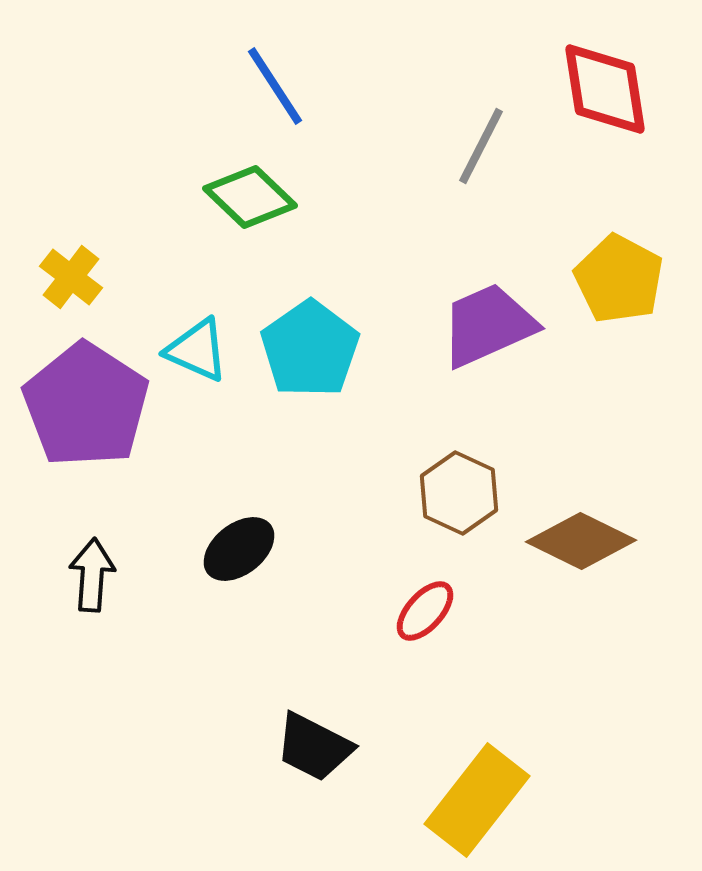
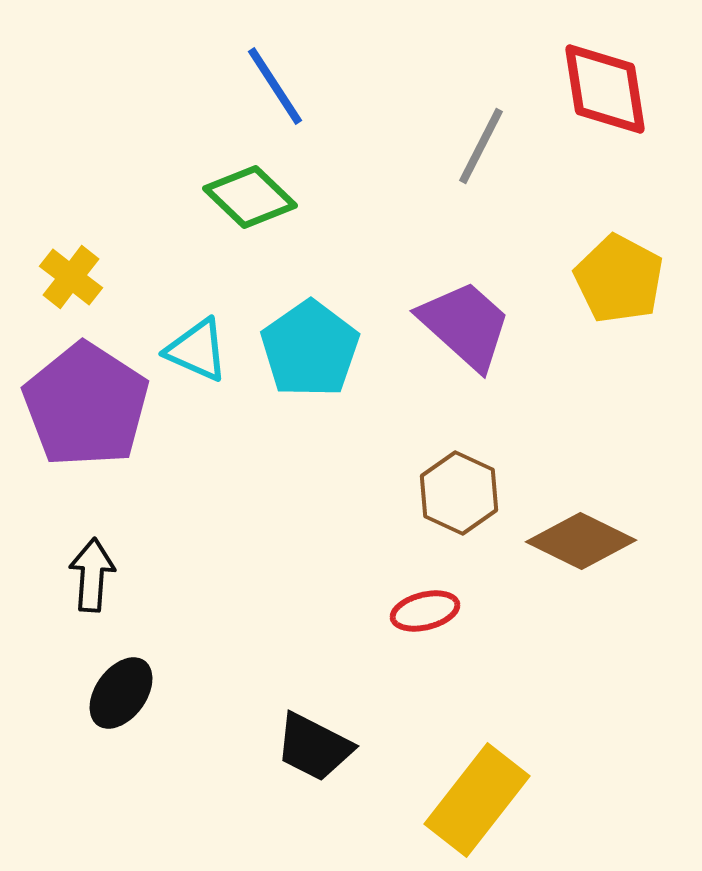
purple trapezoid: moved 23 px left; rotated 66 degrees clockwise
black ellipse: moved 118 px left, 144 px down; rotated 16 degrees counterclockwise
red ellipse: rotated 34 degrees clockwise
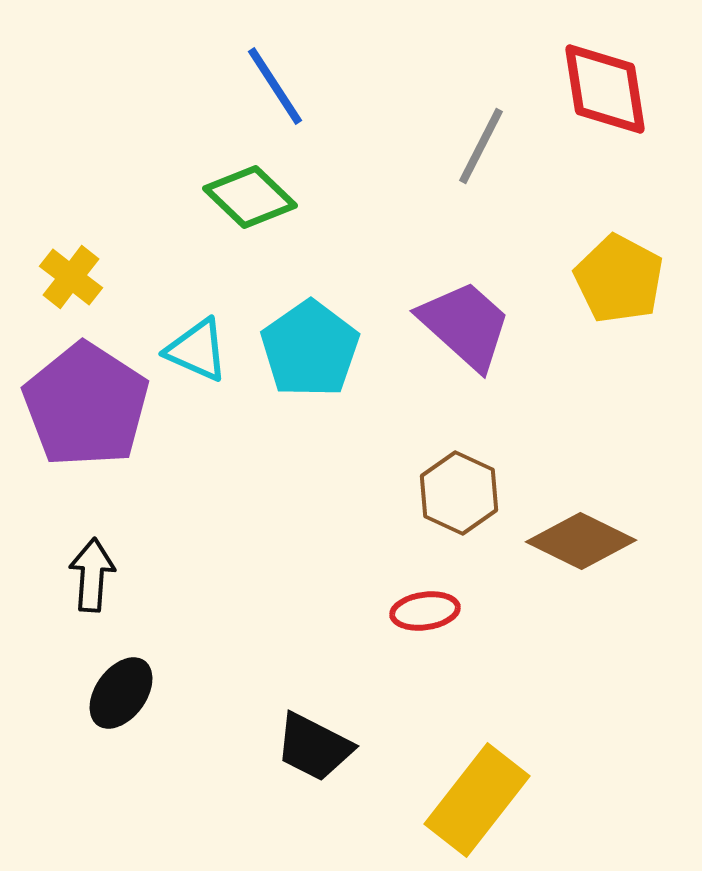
red ellipse: rotated 6 degrees clockwise
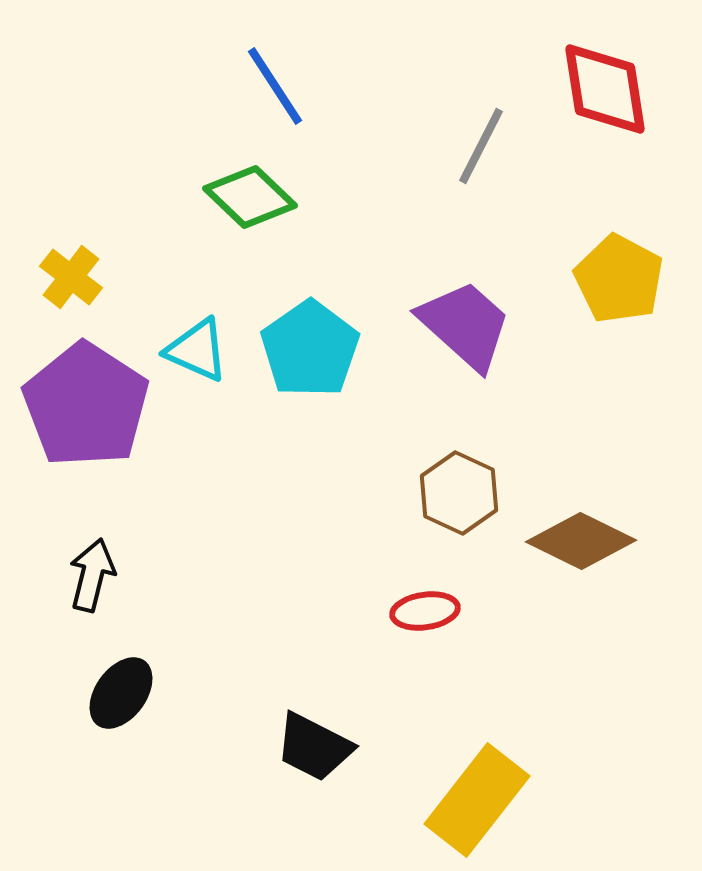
black arrow: rotated 10 degrees clockwise
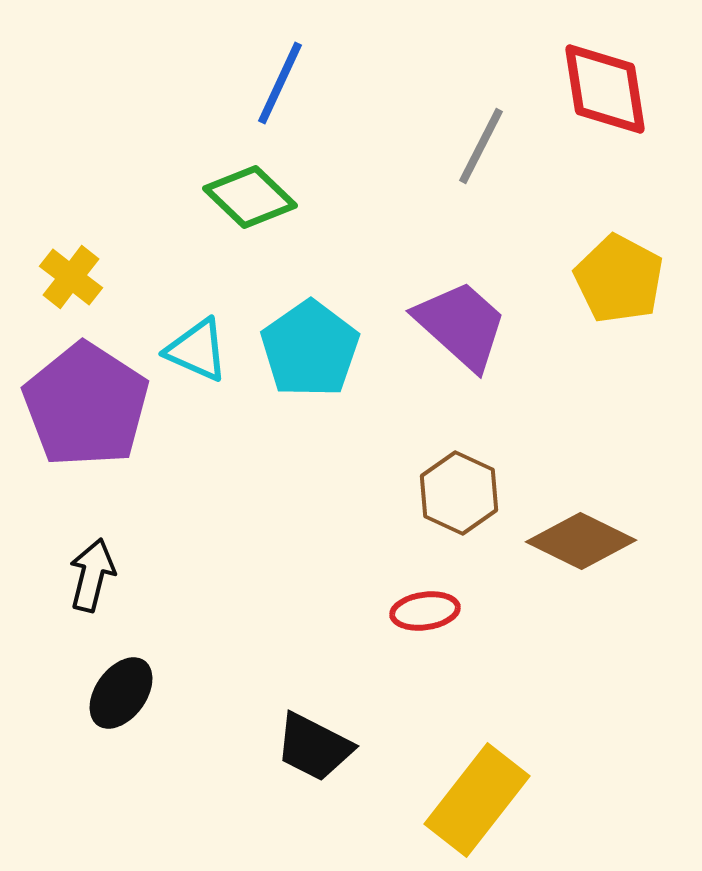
blue line: moved 5 px right, 3 px up; rotated 58 degrees clockwise
purple trapezoid: moved 4 px left
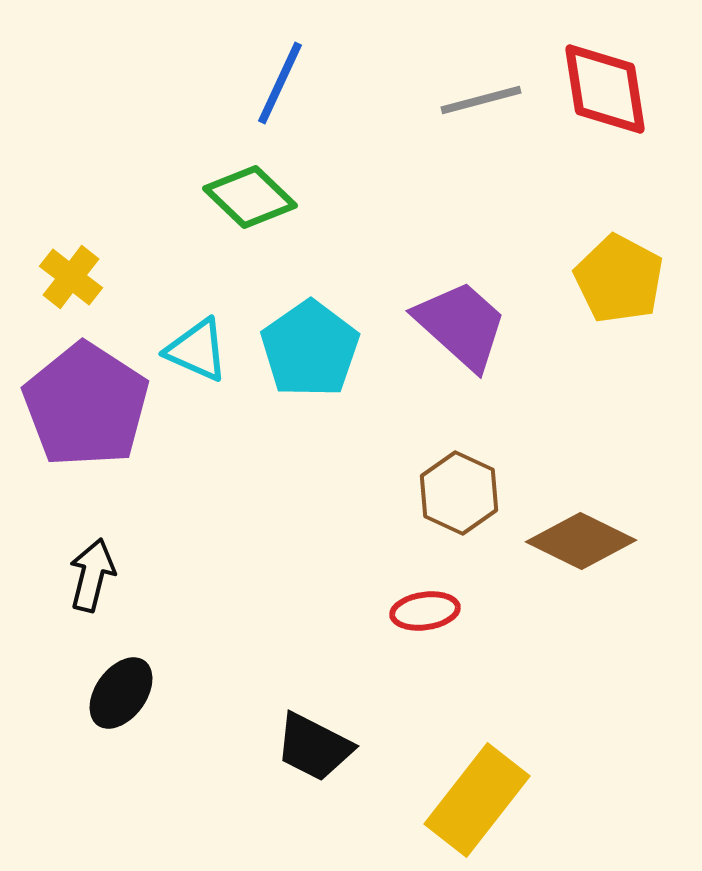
gray line: moved 46 px up; rotated 48 degrees clockwise
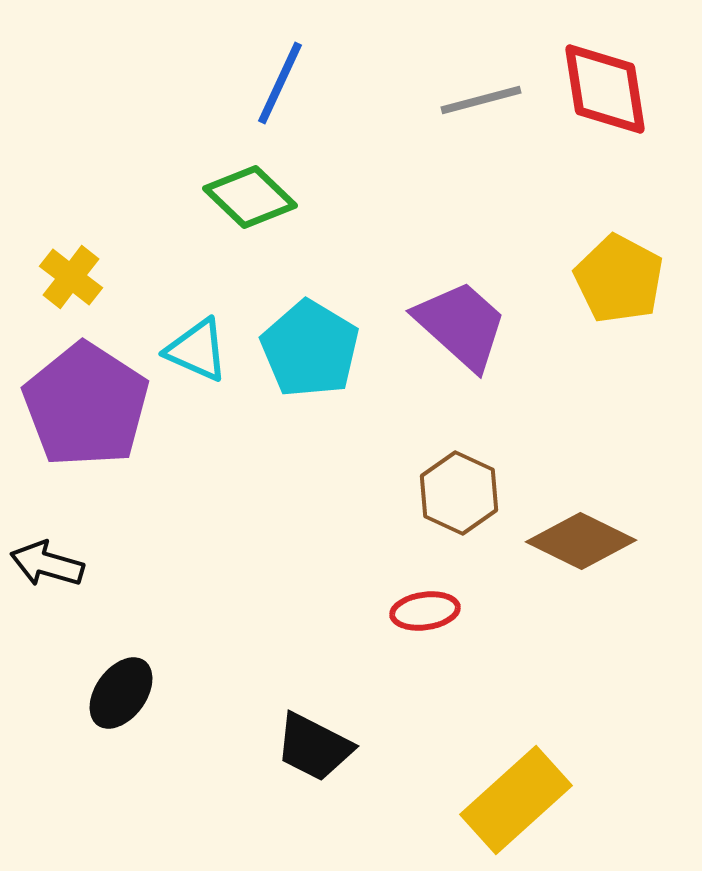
cyan pentagon: rotated 6 degrees counterclockwise
black arrow: moved 45 px left, 11 px up; rotated 88 degrees counterclockwise
yellow rectangle: moved 39 px right; rotated 10 degrees clockwise
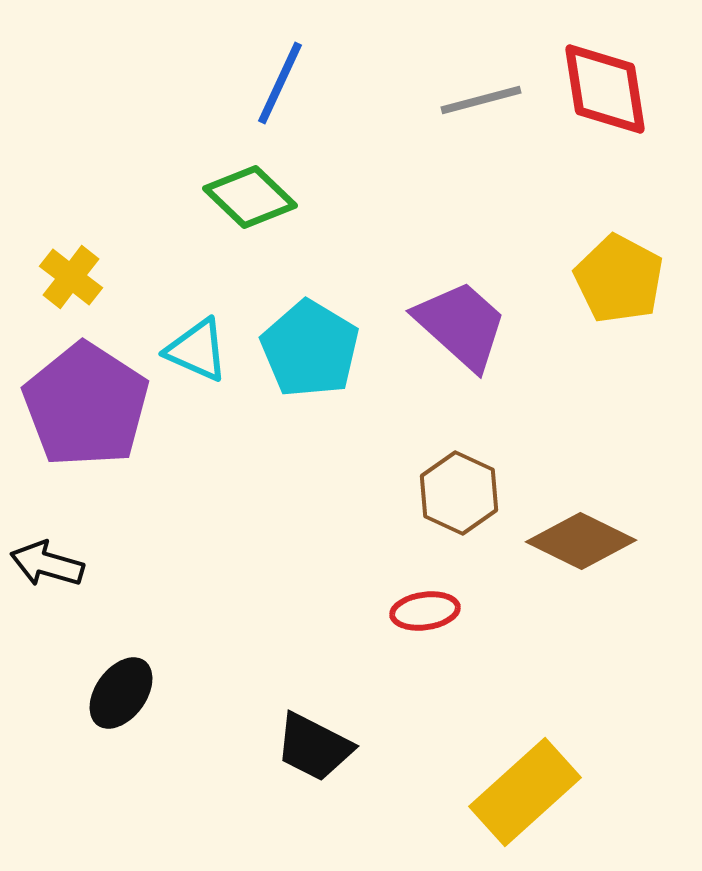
yellow rectangle: moved 9 px right, 8 px up
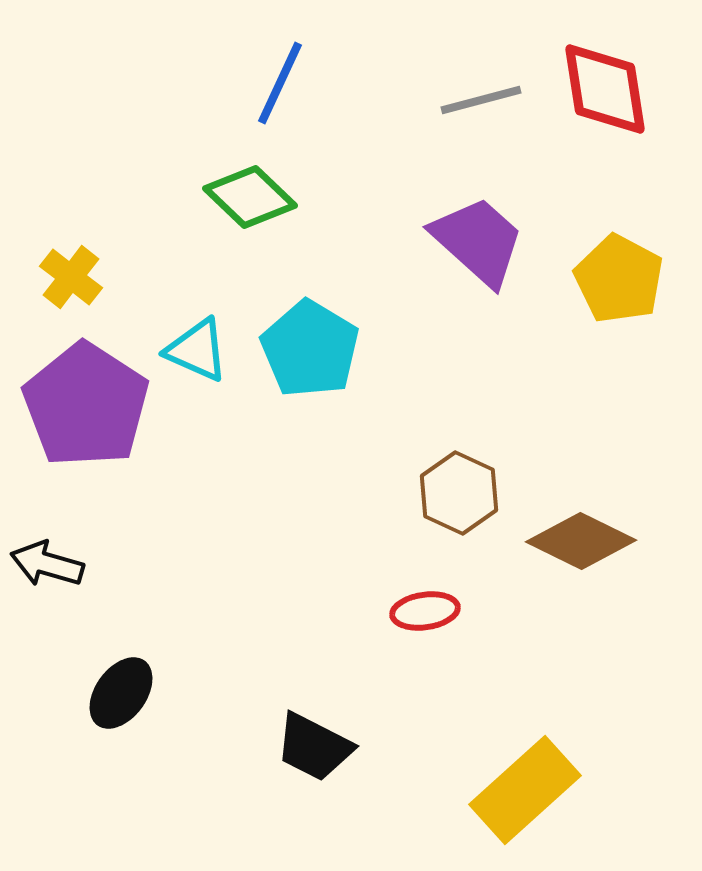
purple trapezoid: moved 17 px right, 84 px up
yellow rectangle: moved 2 px up
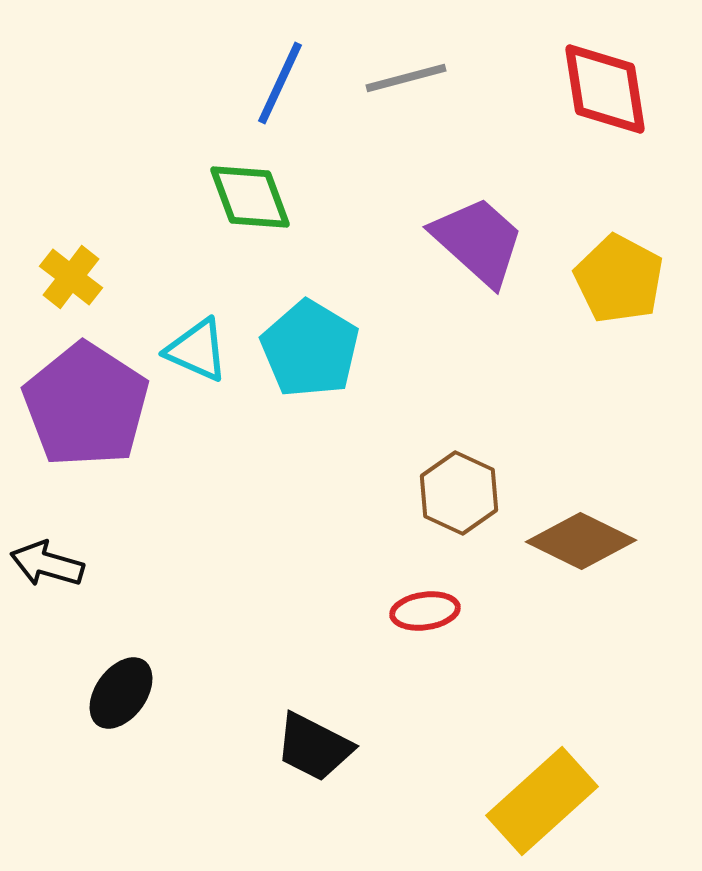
gray line: moved 75 px left, 22 px up
green diamond: rotated 26 degrees clockwise
yellow rectangle: moved 17 px right, 11 px down
